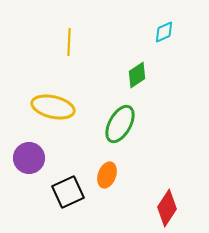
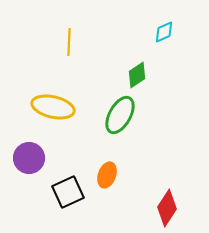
green ellipse: moved 9 px up
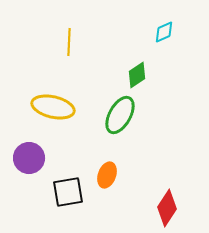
black square: rotated 16 degrees clockwise
